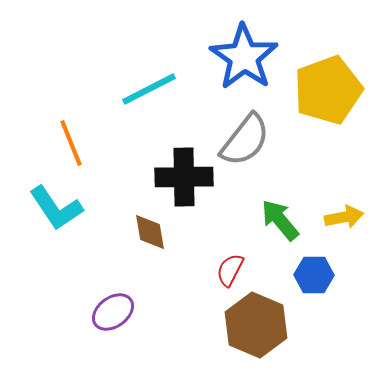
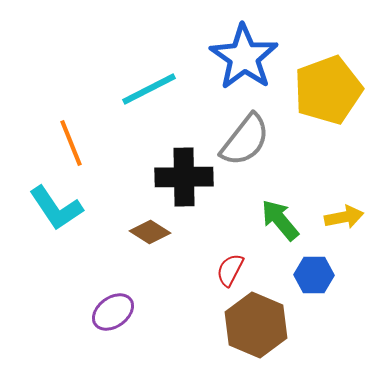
brown diamond: rotated 48 degrees counterclockwise
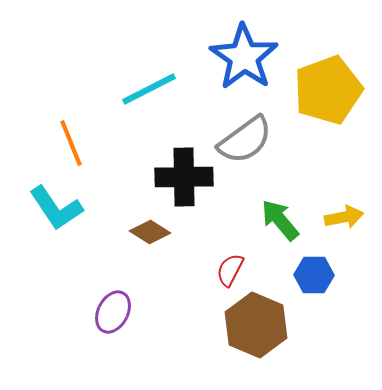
gray semicircle: rotated 16 degrees clockwise
purple ellipse: rotated 27 degrees counterclockwise
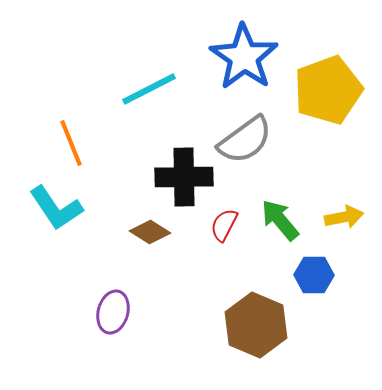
red semicircle: moved 6 px left, 45 px up
purple ellipse: rotated 12 degrees counterclockwise
